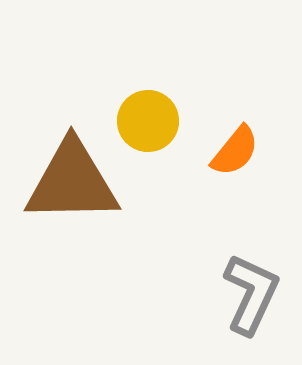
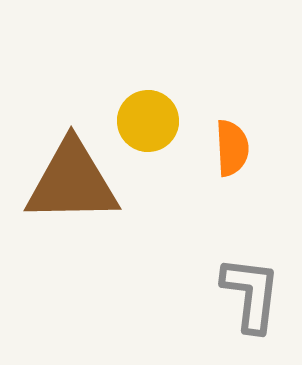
orange semicircle: moved 3 px left, 3 px up; rotated 42 degrees counterclockwise
gray L-shape: rotated 18 degrees counterclockwise
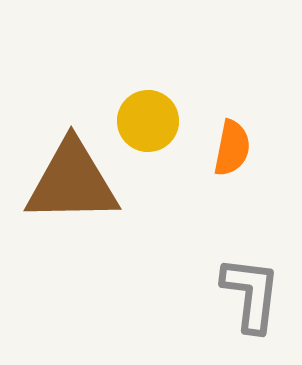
orange semicircle: rotated 14 degrees clockwise
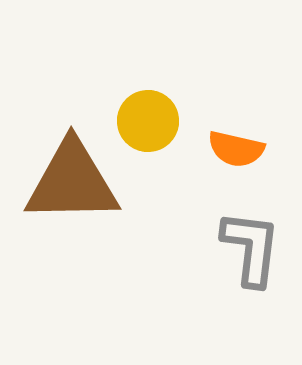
orange semicircle: moved 4 px right, 1 px down; rotated 92 degrees clockwise
gray L-shape: moved 46 px up
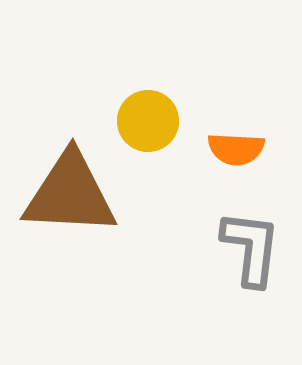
orange semicircle: rotated 10 degrees counterclockwise
brown triangle: moved 2 px left, 12 px down; rotated 4 degrees clockwise
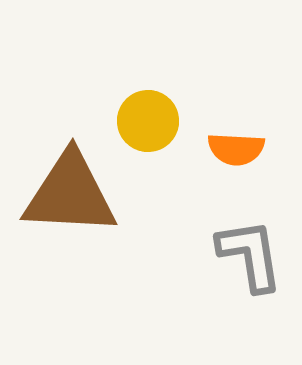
gray L-shape: moved 1 px left, 7 px down; rotated 16 degrees counterclockwise
